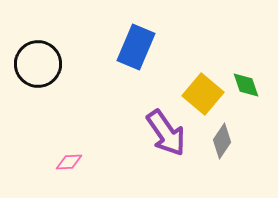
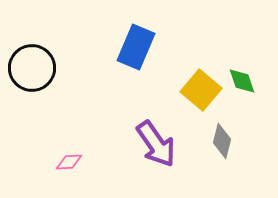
black circle: moved 6 px left, 4 px down
green diamond: moved 4 px left, 4 px up
yellow square: moved 2 px left, 4 px up
purple arrow: moved 10 px left, 11 px down
gray diamond: rotated 20 degrees counterclockwise
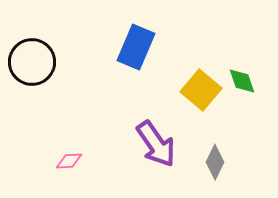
black circle: moved 6 px up
gray diamond: moved 7 px left, 21 px down; rotated 12 degrees clockwise
pink diamond: moved 1 px up
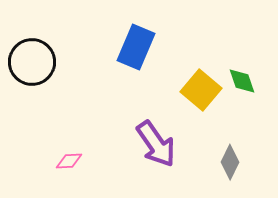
gray diamond: moved 15 px right
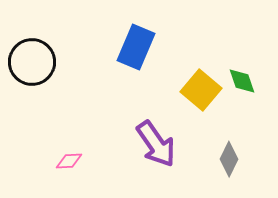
gray diamond: moved 1 px left, 3 px up
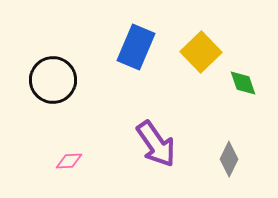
black circle: moved 21 px right, 18 px down
green diamond: moved 1 px right, 2 px down
yellow square: moved 38 px up; rotated 6 degrees clockwise
